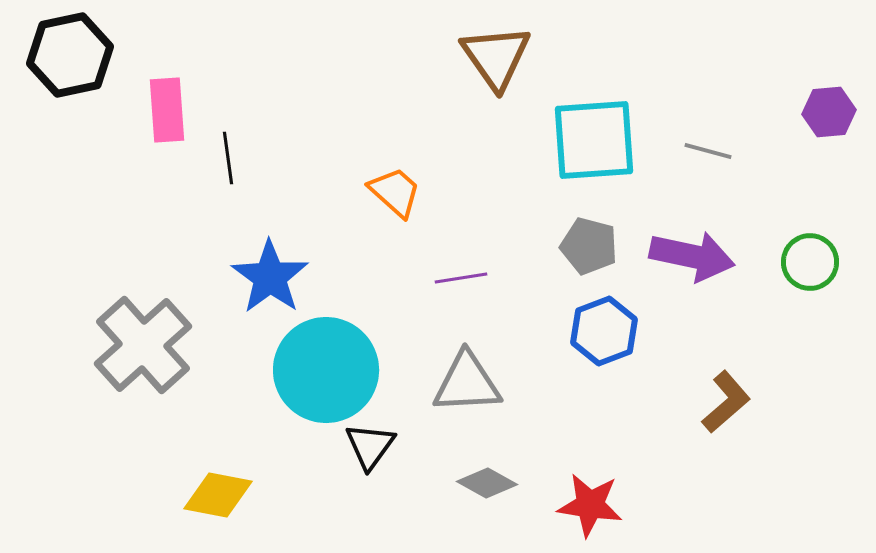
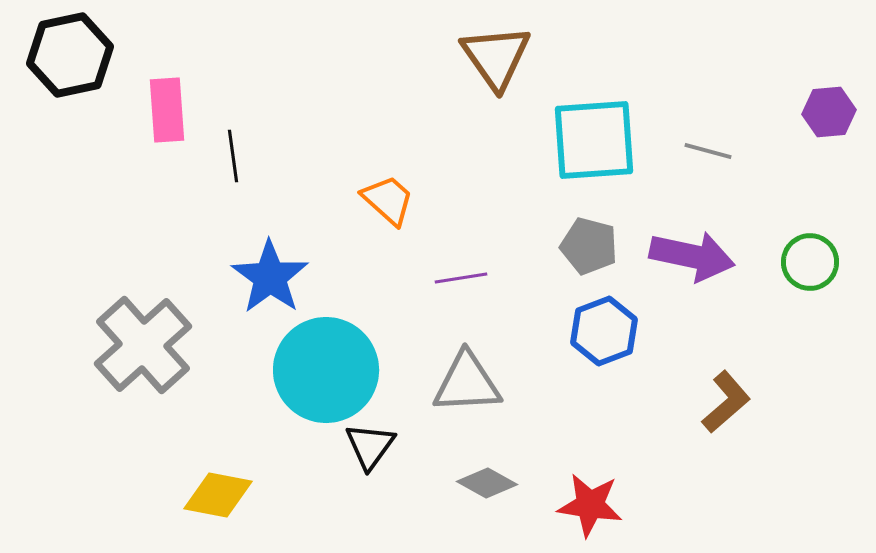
black line: moved 5 px right, 2 px up
orange trapezoid: moved 7 px left, 8 px down
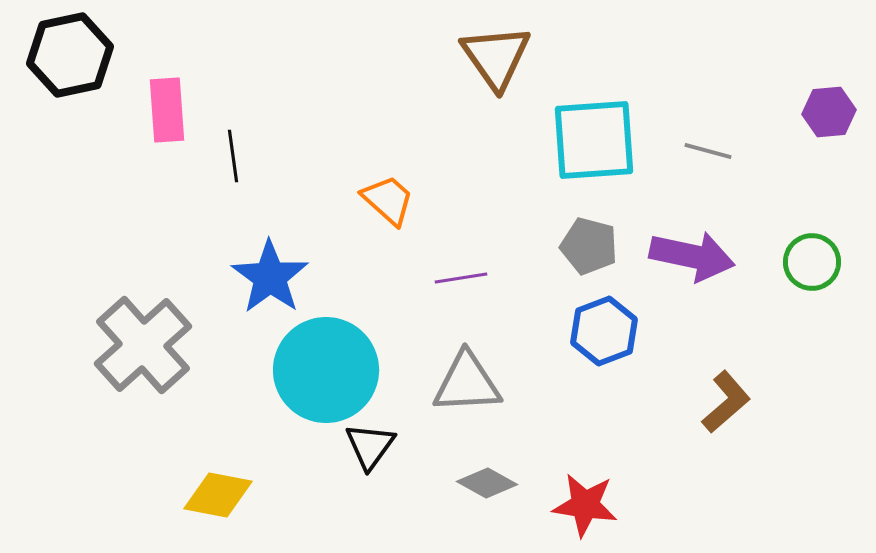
green circle: moved 2 px right
red star: moved 5 px left
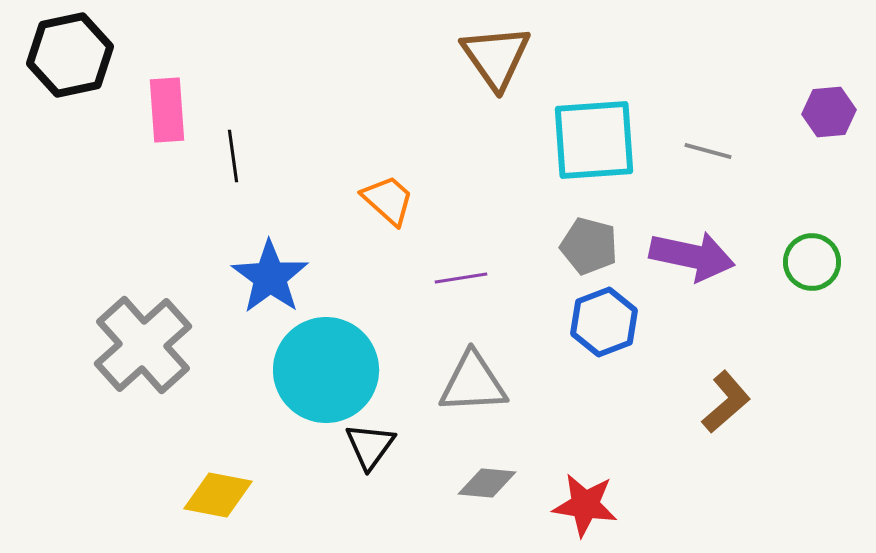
blue hexagon: moved 9 px up
gray triangle: moved 6 px right
gray diamond: rotated 24 degrees counterclockwise
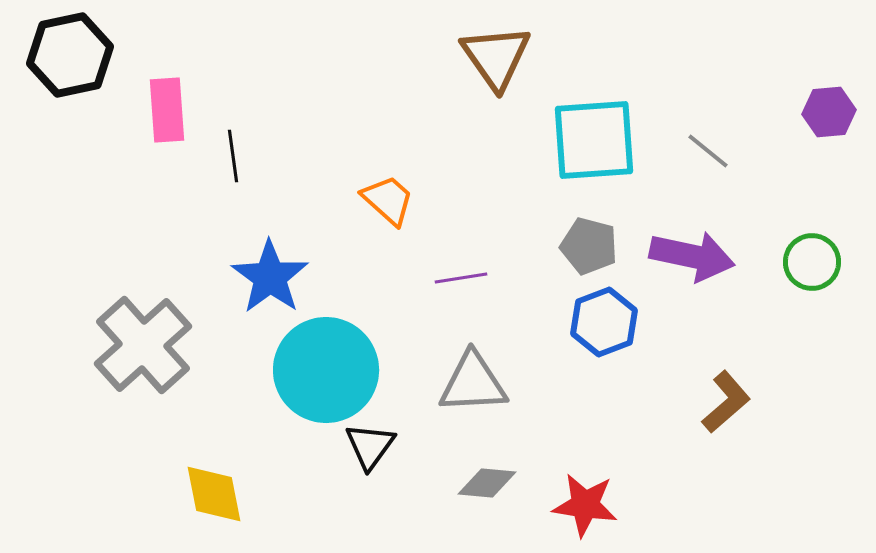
gray line: rotated 24 degrees clockwise
yellow diamond: moved 4 px left, 1 px up; rotated 68 degrees clockwise
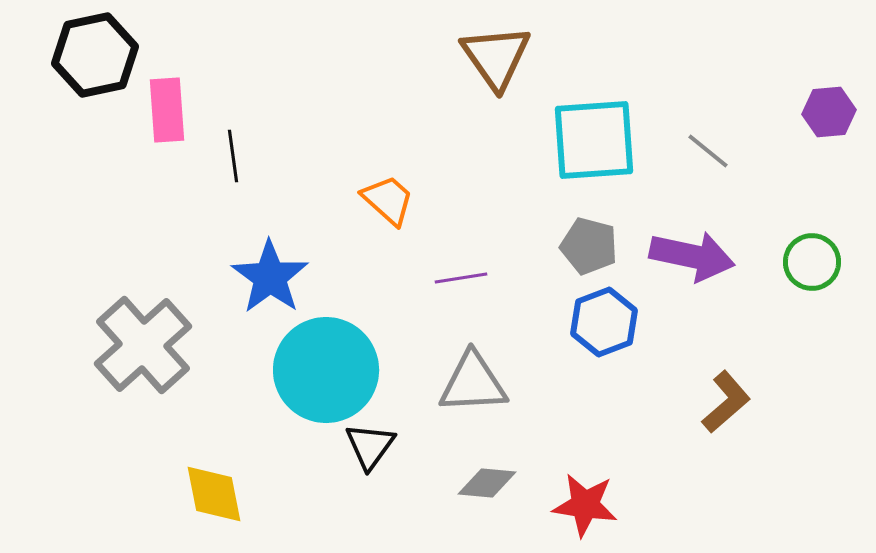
black hexagon: moved 25 px right
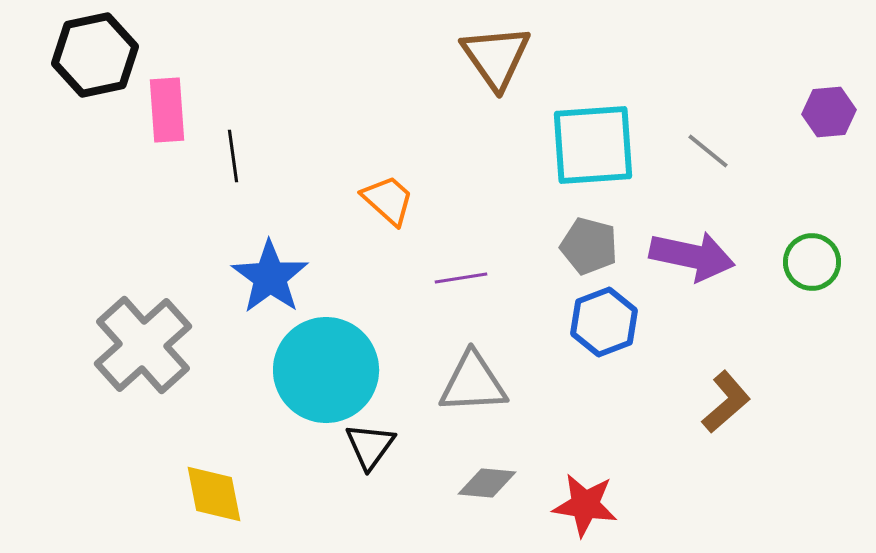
cyan square: moved 1 px left, 5 px down
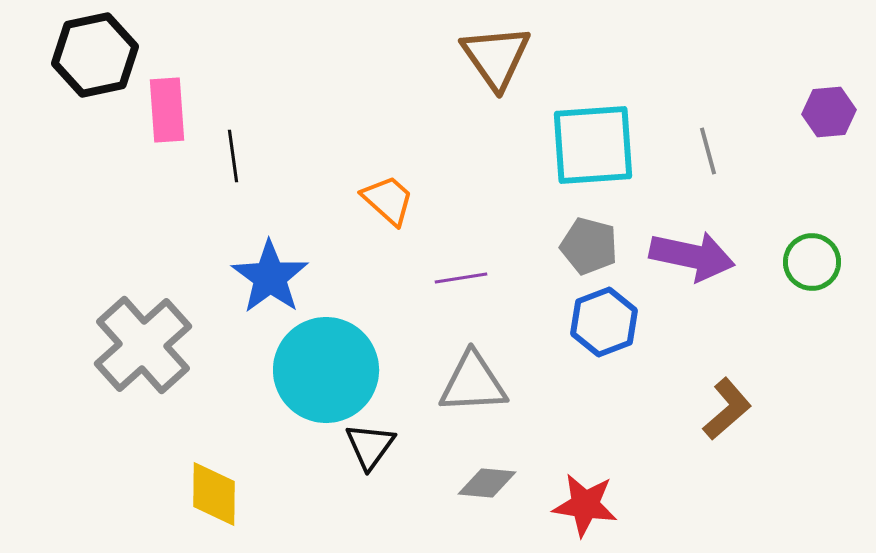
gray line: rotated 36 degrees clockwise
brown L-shape: moved 1 px right, 7 px down
yellow diamond: rotated 12 degrees clockwise
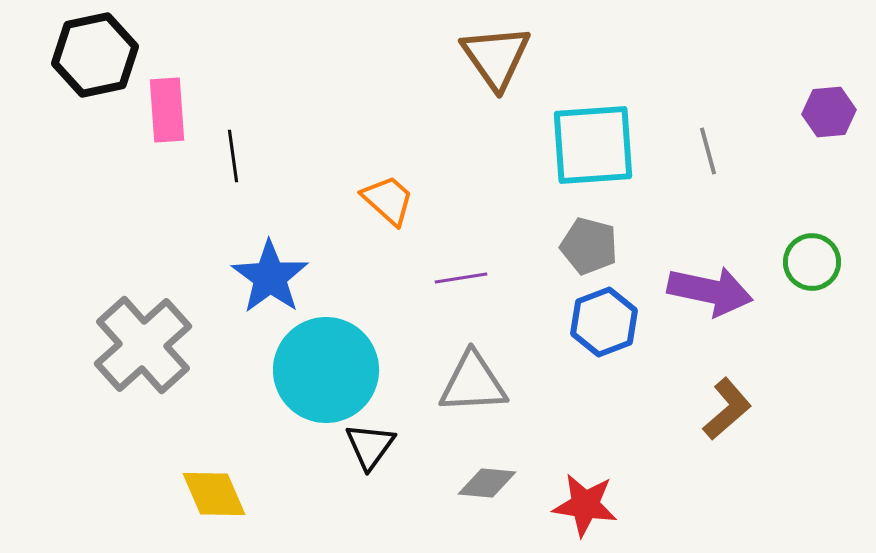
purple arrow: moved 18 px right, 35 px down
yellow diamond: rotated 24 degrees counterclockwise
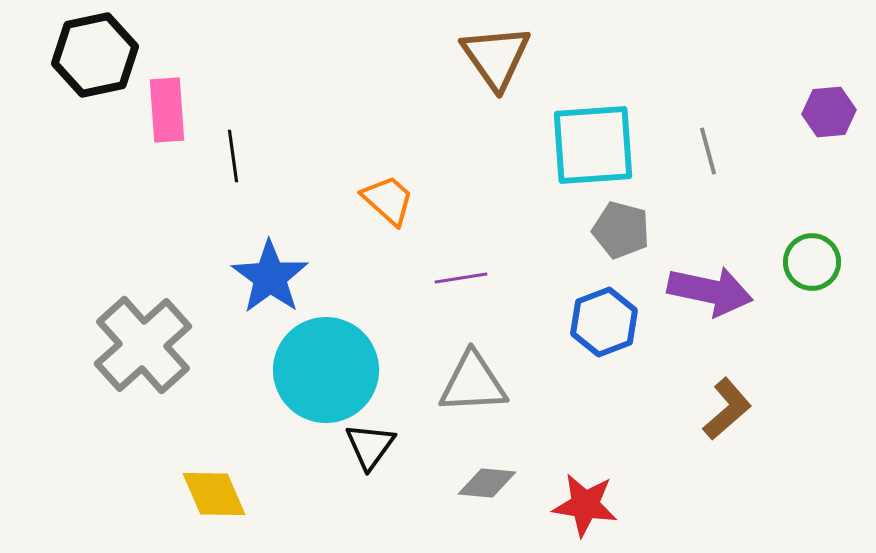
gray pentagon: moved 32 px right, 16 px up
